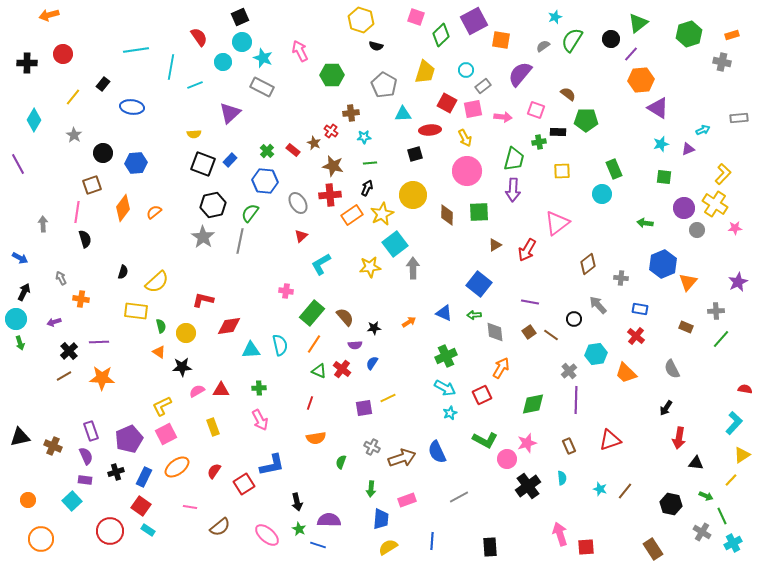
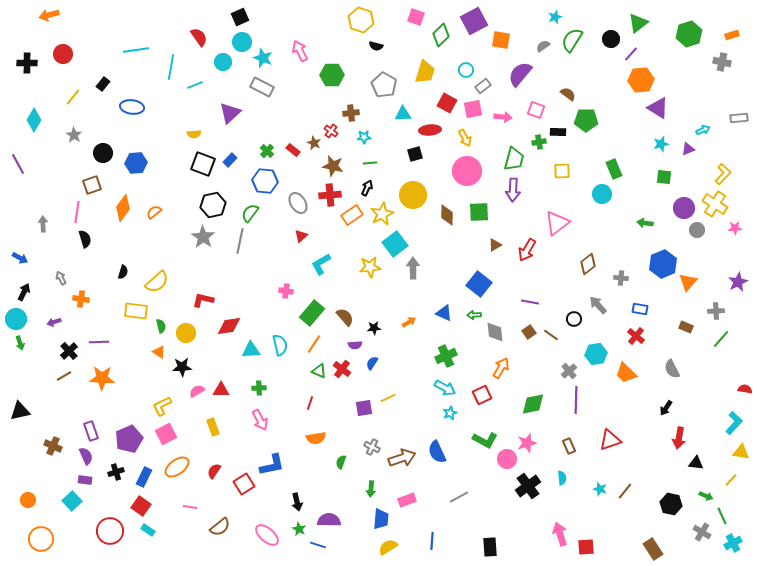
black triangle at (20, 437): moved 26 px up
yellow triangle at (742, 455): moved 1 px left, 3 px up; rotated 42 degrees clockwise
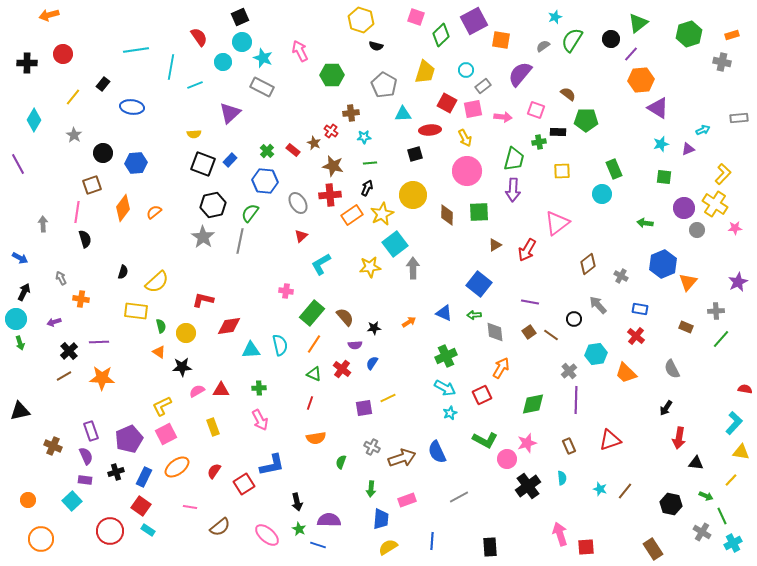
gray cross at (621, 278): moved 2 px up; rotated 24 degrees clockwise
green triangle at (319, 371): moved 5 px left, 3 px down
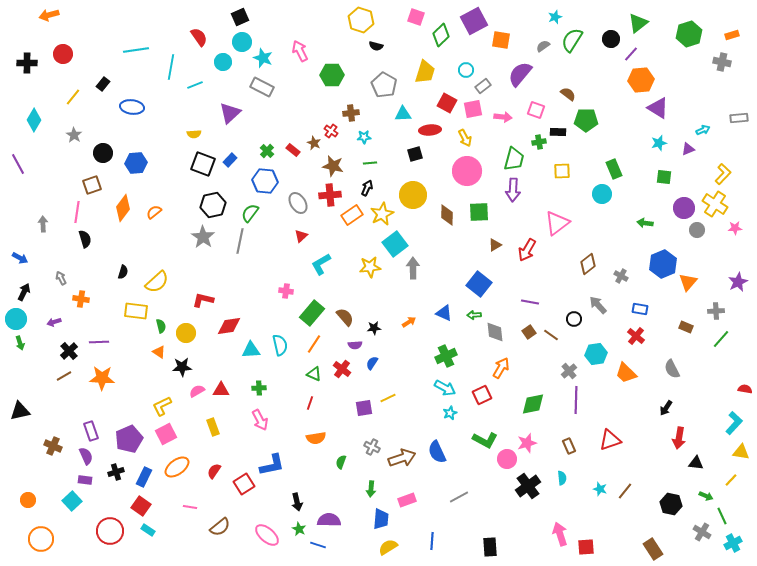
cyan star at (661, 144): moved 2 px left, 1 px up
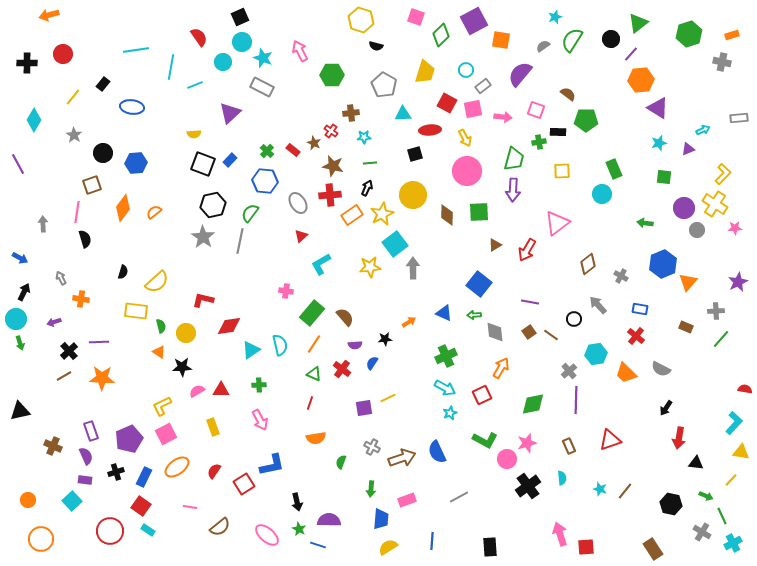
black star at (374, 328): moved 11 px right, 11 px down
cyan triangle at (251, 350): rotated 30 degrees counterclockwise
gray semicircle at (672, 369): moved 11 px left; rotated 36 degrees counterclockwise
green cross at (259, 388): moved 3 px up
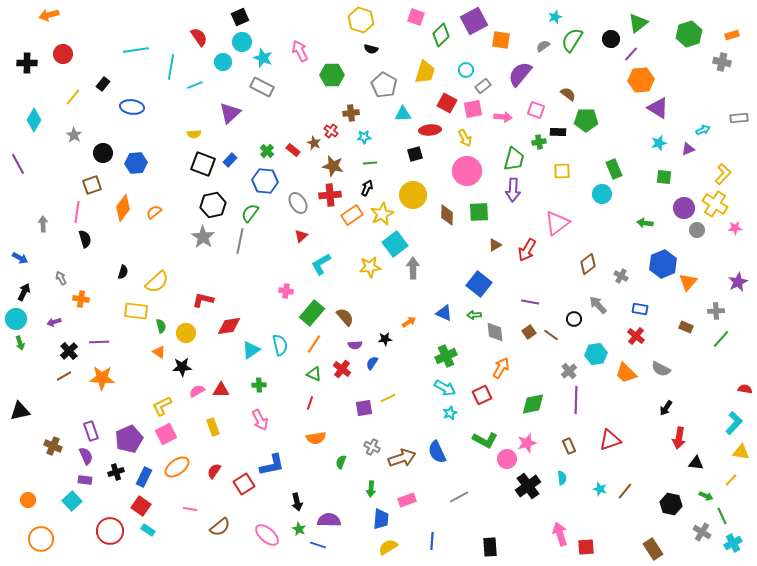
black semicircle at (376, 46): moved 5 px left, 3 px down
pink line at (190, 507): moved 2 px down
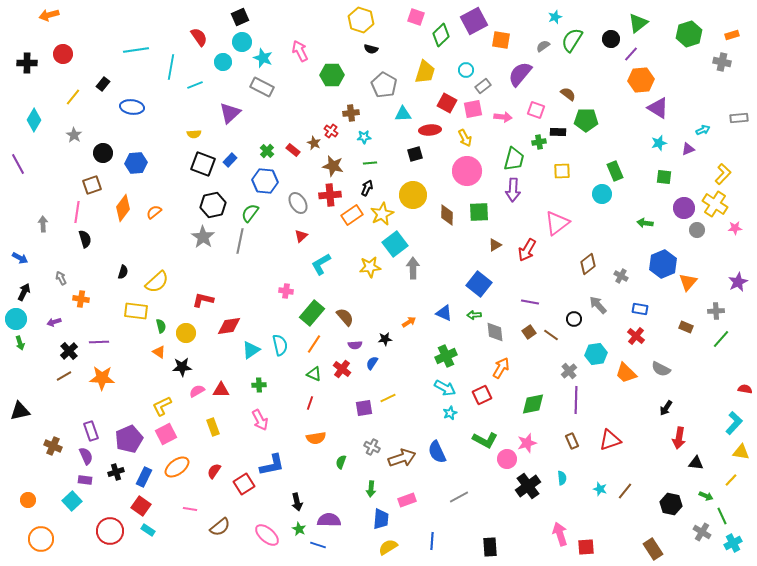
green rectangle at (614, 169): moved 1 px right, 2 px down
brown rectangle at (569, 446): moved 3 px right, 5 px up
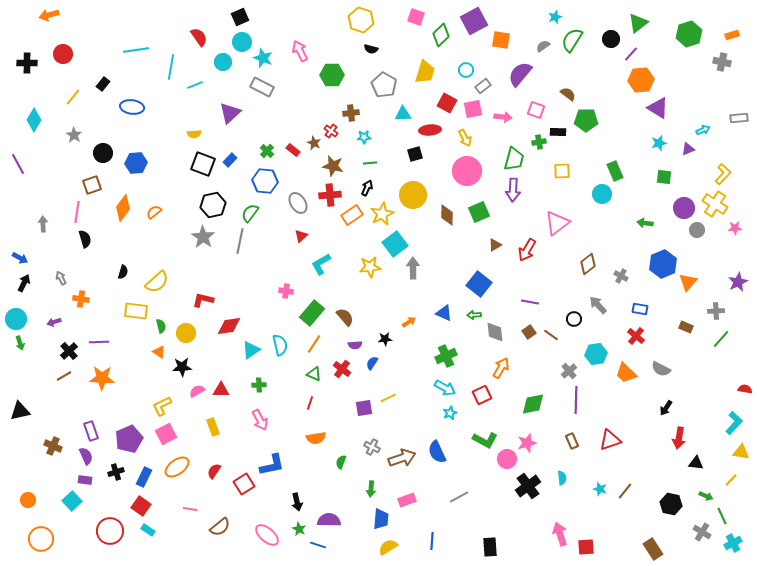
green square at (479, 212): rotated 20 degrees counterclockwise
black arrow at (24, 292): moved 9 px up
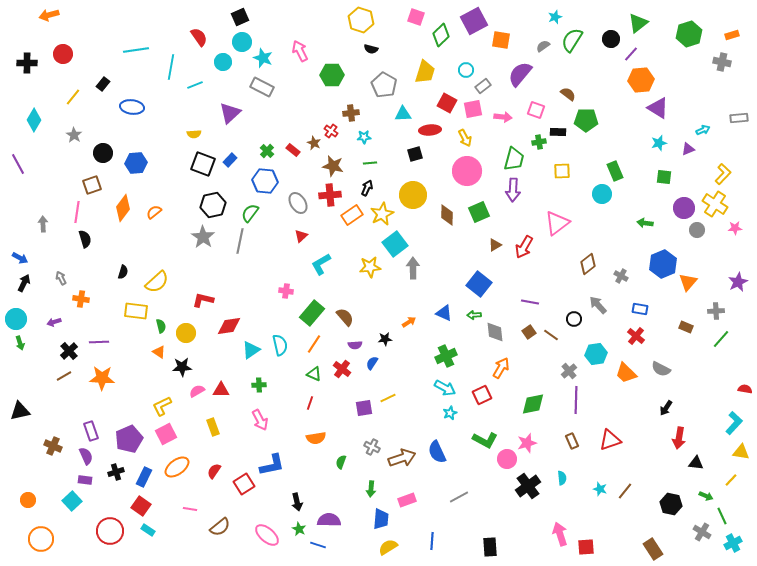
red arrow at (527, 250): moved 3 px left, 3 px up
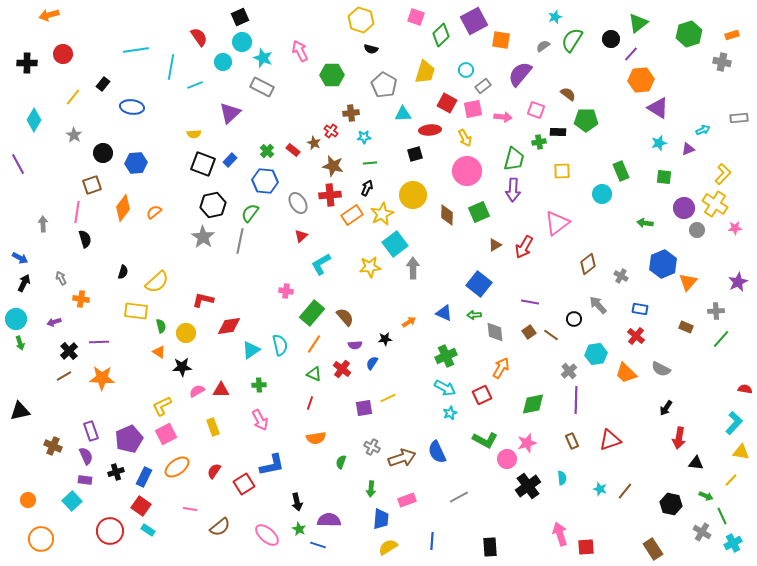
green rectangle at (615, 171): moved 6 px right
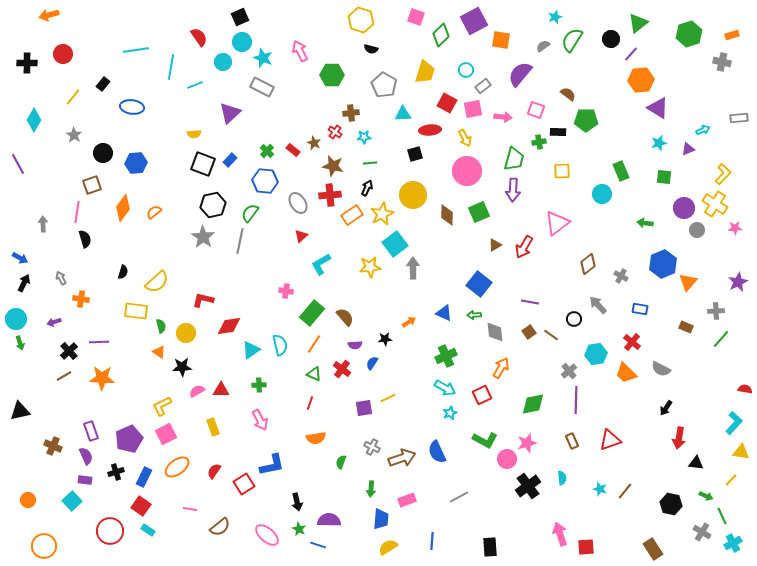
red cross at (331, 131): moved 4 px right, 1 px down
red cross at (636, 336): moved 4 px left, 6 px down
orange circle at (41, 539): moved 3 px right, 7 px down
